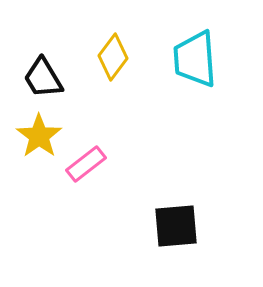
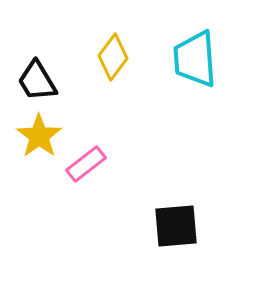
black trapezoid: moved 6 px left, 3 px down
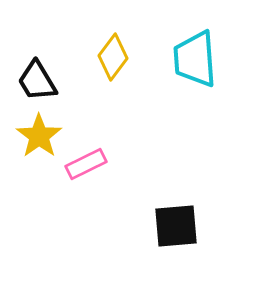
pink rectangle: rotated 12 degrees clockwise
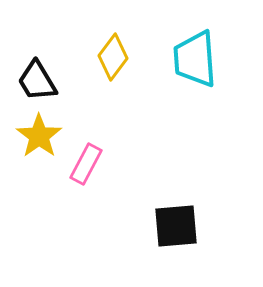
pink rectangle: rotated 36 degrees counterclockwise
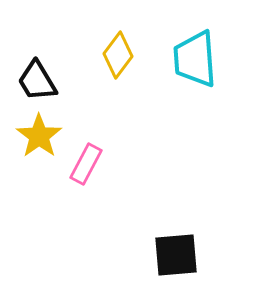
yellow diamond: moved 5 px right, 2 px up
black square: moved 29 px down
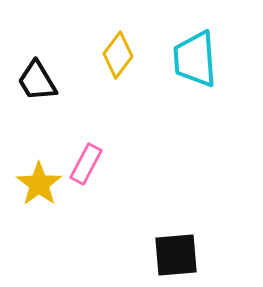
yellow star: moved 48 px down
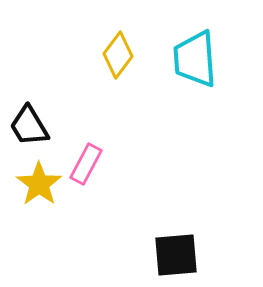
black trapezoid: moved 8 px left, 45 px down
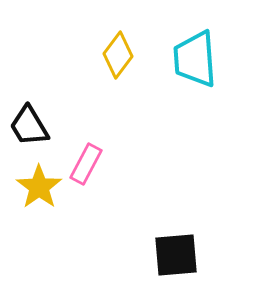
yellow star: moved 3 px down
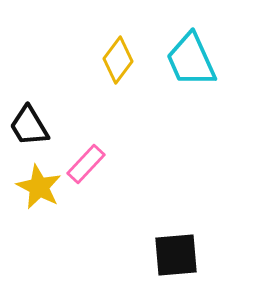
yellow diamond: moved 5 px down
cyan trapezoid: moved 4 px left, 1 px down; rotated 20 degrees counterclockwise
pink rectangle: rotated 15 degrees clockwise
yellow star: rotated 9 degrees counterclockwise
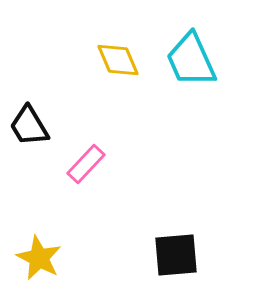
yellow diamond: rotated 60 degrees counterclockwise
yellow star: moved 71 px down
